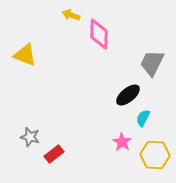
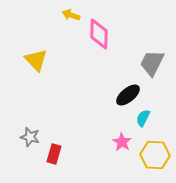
yellow triangle: moved 11 px right, 5 px down; rotated 25 degrees clockwise
red rectangle: rotated 36 degrees counterclockwise
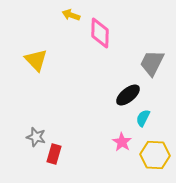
pink diamond: moved 1 px right, 1 px up
gray star: moved 6 px right
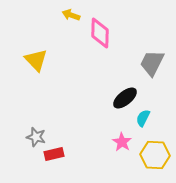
black ellipse: moved 3 px left, 3 px down
red rectangle: rotated 60 degrees clockwise
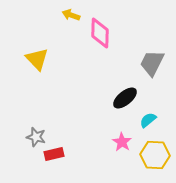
yellow triangle: moved 1 px right, 1 px up
cyan semicircle: moved 5 px right, 2 px down; rotated 24 degrees clockwise
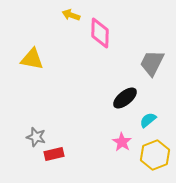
yellow triangle: moved 5 px left; rotated 35 degrees counterclockwise
yellow hexagon: rotated 24 degrees counterclockwise
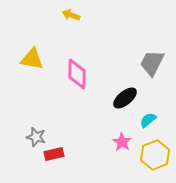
pink diamond: moved 23 px left, 41 px down
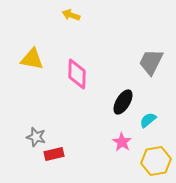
gray trapezoid: moved 1 px left, 1 px up
black ellipse: moved 2 px left, 4 px down; rotated 20 degrees counterclockwise
yellow hexagon: moved 1 px right, 6 px down; rotated 12 degrees clockwise
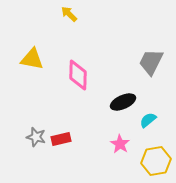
yellow arrow: moved 2 px left, 1 px up; rotated 24 degrees clockwise
pink diamond: moved 1 px right, 1 px down
black ellipse: rotated 35 degrees clockwise
pink star: moved 2 px left, 2 px down
red rectangle: moved 7 px right, 15 px up
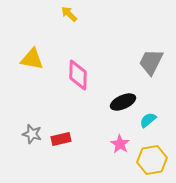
gray star: moved 4 px left, 3 px up
yellow hexagon: moved 4 px left, 1 px up
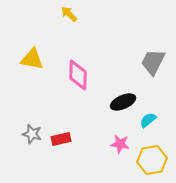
gray trapezoid: moved 2 px right
pink star: rotated 24 degrees counterclockwise
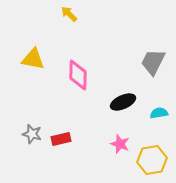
yellow triangle: moved 1 px right
cyan semicircle: moved 11 px right, 7 px up; rotated 30 degrees clockwise
pink star: rotated 12 degrees clockwise
